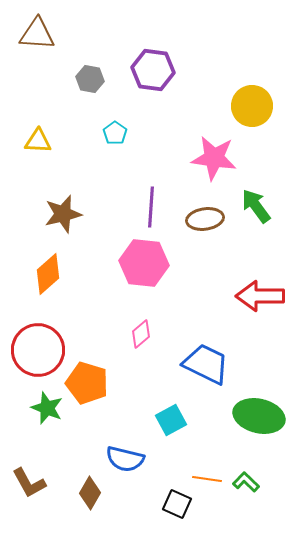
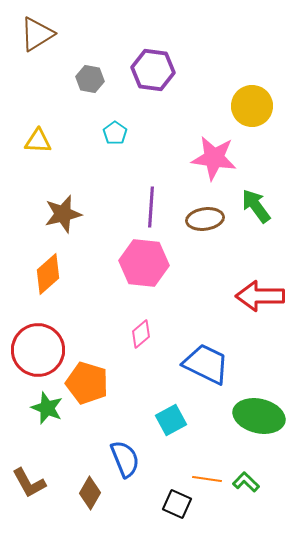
brown triangle: rotated 36 degrees counterclockwise
blue semicircle: rotated 126 degrees counterclockwise
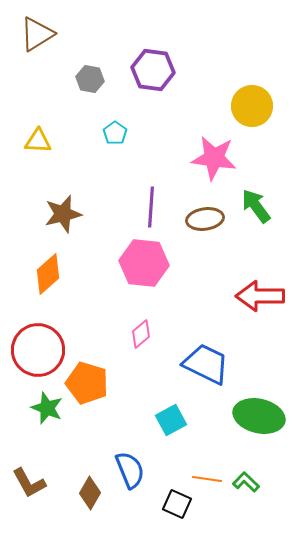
blue semicircle: moved 5 px right, 11 px down
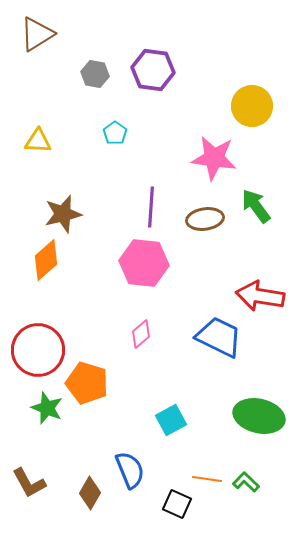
gray hexagon: moved 5 px right, 5 px up
orange diamond: moved 2 px left, 14 px up
red arrow: rotated 9 degrees clockwise
blue trapezoid: moved 13 px right, 27 px up
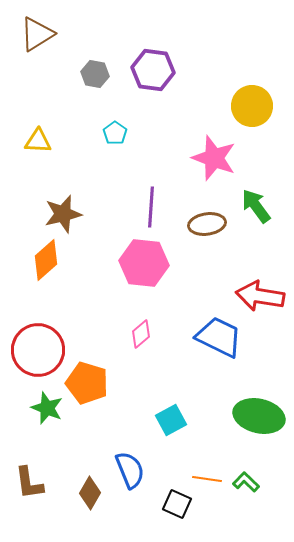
pink star: rotated 12 degrees clockwise
brown ellipse: moved 2 px right, 5 px down
brown L-shape: rotated 21 degrees clockwise
